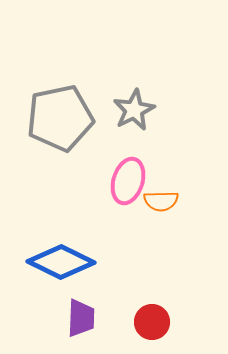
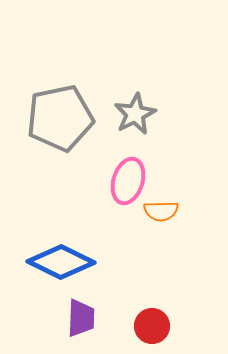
gray star: moved 1 px right, 4 px down
orange semicircle: moved 10 px down
red circle: moved 4 px down
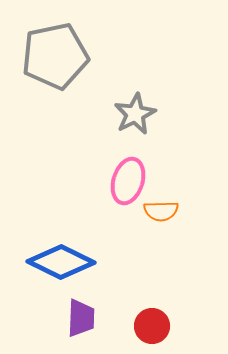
gray pentagon: moved 5 px left, 62 px up
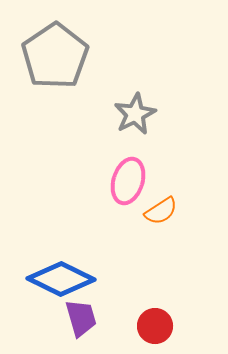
gray pentagon: rotated 22 degrees counterclockwise
orange semicircle: rotated 32 degrees counterclockwise
blue diamond: moved 17 px down
purple trapezoid: rotated 18 degrees counterclockwise
red circle: moved 3 px right
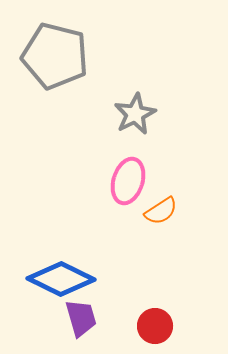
gray pentagon: rotated 24 degrees counterclockwise
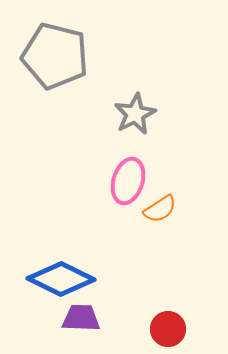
orange semicircle: moved 1 px left, 2 px up
purple trapezoid: rotated 72 degrees counterclockwise
red circle: moved 13 px right, 3 px down
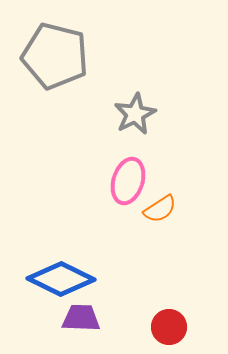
red circle: moved 1 px right, 2 px up
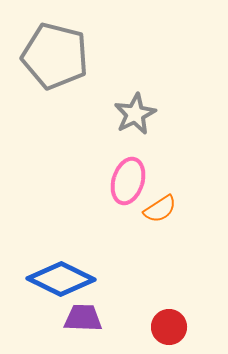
purple trapezoid: moved 2 px right
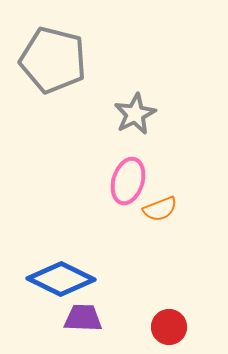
gray pentagon: moved 2 px left, 4 px down
orange semicircle: rotated 12 degrees clockwise
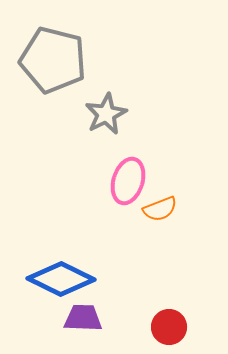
gray star: moved 29 px left
